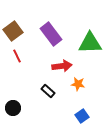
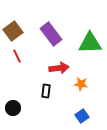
red arrow: moved 3 px left, 2 px down
orange star: moved 3 px right
black rectangle: moved 2 px left; rotated 56 degrees clockwise
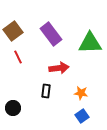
red line: moved 1 px right, 1 px down
orange star: moved 9 px down
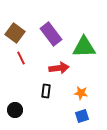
brown square: moved 2 px right, 2 px down; rotated 18 degrees counterclockwise
green triangle: moved 6 px left, 4 px down
red line: moved 3 px right, 1 px down
black circle: moved 2 px right, 2 px down
blue square: rotated 16 degrees clockwise
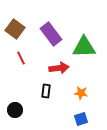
brown square: moved 4 px up
blue square: moved 1 px left, 3 px down
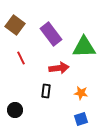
brown square: moved 4 px up
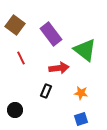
green triangle: moved 1 px right, 3 px down; rotated 40 degrees clockwise
black rectangle: rotated 16 degrees clockwise
